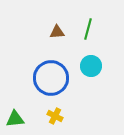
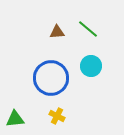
green line: rotated 65 degrees counterclockwise
yellow cross: moved 2 px right
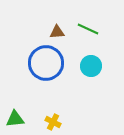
green line: rotated 15 degrees counterclockwise
blue circle: moved 5 px left, 15 px up
yellow cross: moved 4 px left, 6 px down
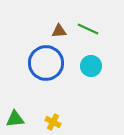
brown triangle: moved 2 px right, 1 px up
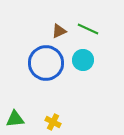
brown triangle: rotated 21 degrees counterclockwise
cyan circle: moved 8 px left, 6 px up
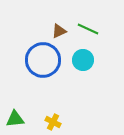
blue circle: moved 3 px left, 3 px up
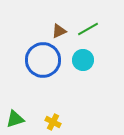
green line: rotated 55 degrees counterclockwise
green triangle: rotated 12 degrees counterclockwise
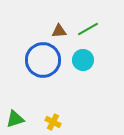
brown triangle: rotated 21 degrees clockwise
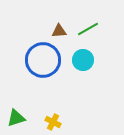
green triangle: moved 1 px right, 1 px up
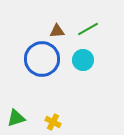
brown triangle: moved 2 px left
blue circle: moved 1 px left, 1 px up
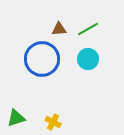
brown triangle: moved 2 px right, 2 px up
cyan circle: moved 5 px right, 1 px up
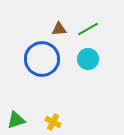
green triangle: moved 2 px down
